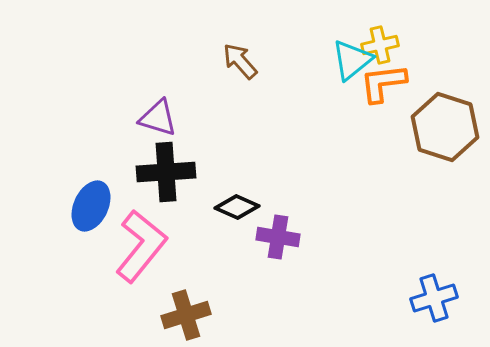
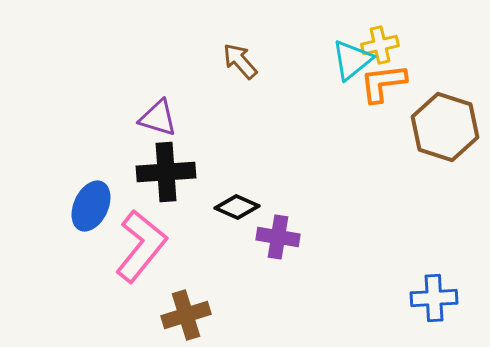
blue cross: rotated 15 degrees clockwise
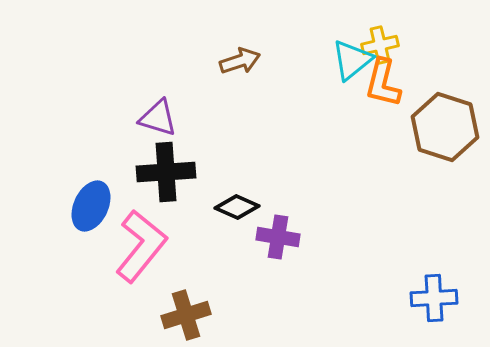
brown arrow: rotated 114 degrees clockwise
orange L-shape: rotated 69 degrees counterclockwise
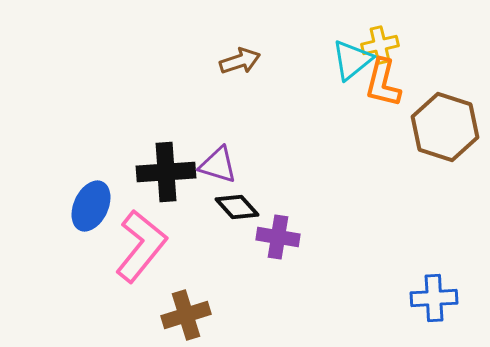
purple triangle: moved 60 px right, 47 px down
black diamond: rotated 24 degrees clockwise
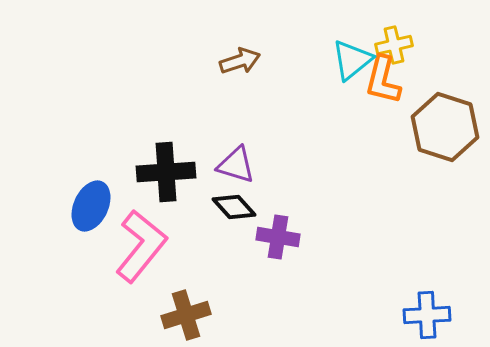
yellow cross: moved 14 px right
orange L-shape: moved 3 px up
purple triangle: moved 18 px right
black diamond: moved 3 px left
blue cross: moved 7 px left, 17 px down
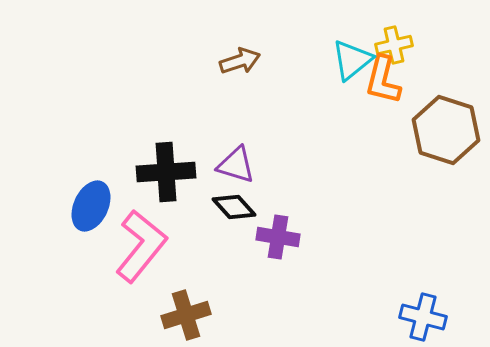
brown hexagon: moved 1 px right, 3 px down
blue cross: moved 4 px left, 2 px down; rotated 18 degrees clockwise
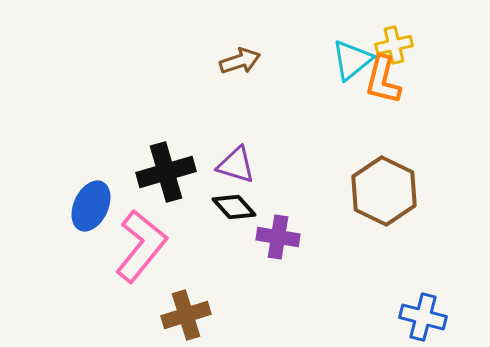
brown hexagon: moved 62 px left, 61 px down; rotated 8 degrees clockwise
black cross: rotated 12 degrees counterclockwise
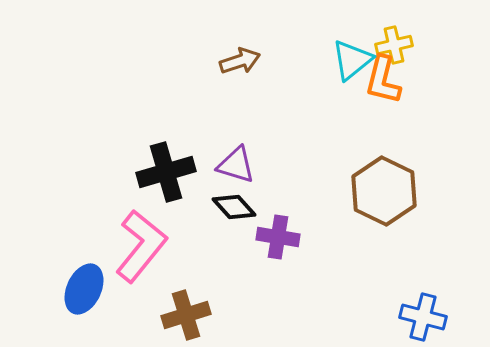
blue ellipse: moved 7 px left, 83 px down
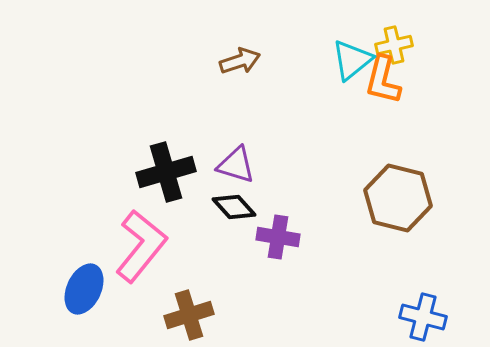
brown hexagon: moved 14 px right, 7 px down; rotated 12 degrees counterclockwise
brown cross: moved 3 px right
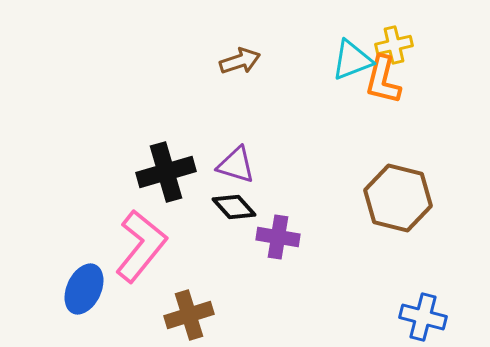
cyan triangle: rotated 18 degrees clockwise
